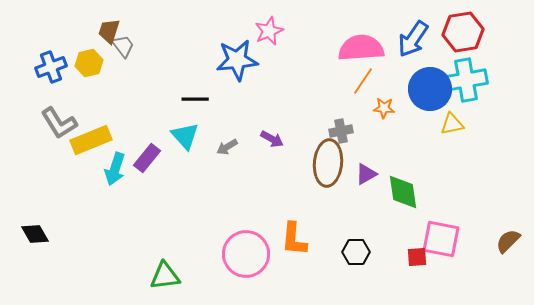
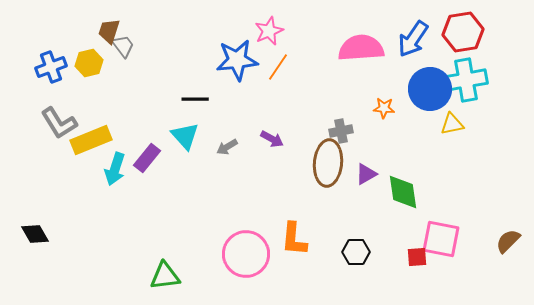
orange line: moved 85 px left, 14 px up
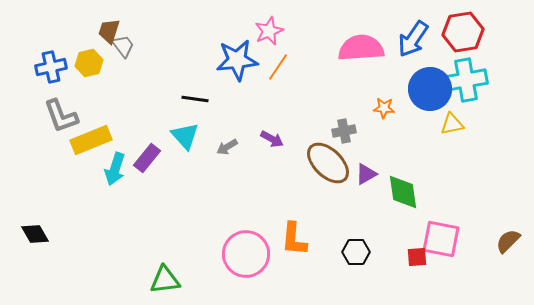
blue cross: rotated 8 degrees clockwise
black line: rotated 8 degrees clockwise
gray L-shape: moved 2 px right, 7 px up; rotated 12 degrees clockwise
gray cross: moved 3 px right
brown ellipse: rotated 51 degrees counterclockwise
green triangle: moved 4 px down
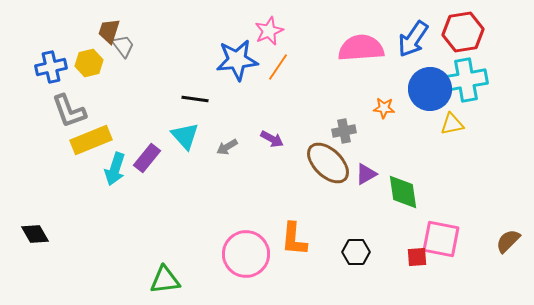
gray L-shape: moved 8 px right, 5 px up
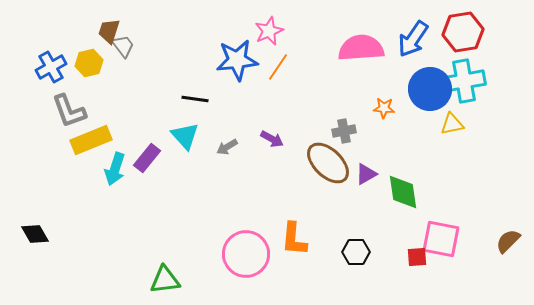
blue cross: rotated 16 degrees counterclockwise
cyan cross: moved 2 px left, 1 px down
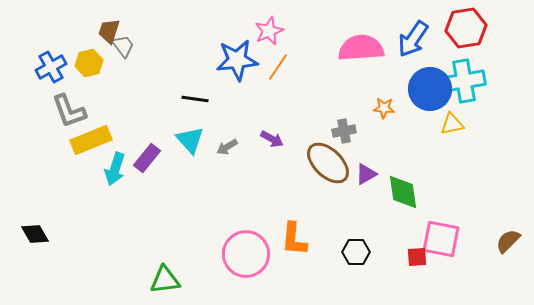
red hexagon: moved 3 px right, 4 px up
cyan triangle: moved 5 px right, 4 px down
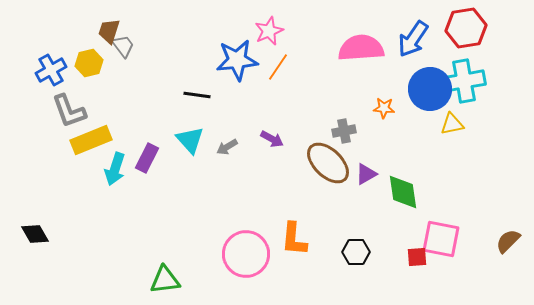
blue cross: moved 3 px down
black line: moved 2 px right, 4 px up
purple rectangle: rotated 12 degrees counterclockwise
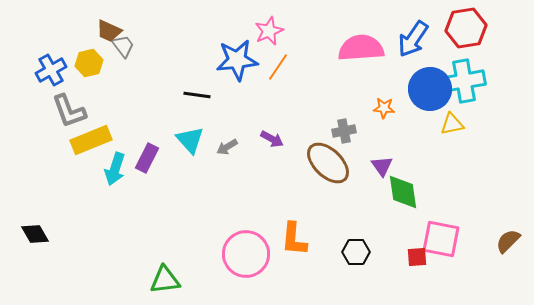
brown trapezoid: rotated 84 degrees counterclockwise
purple triangle: moved 16 px right, 8 px up; rotated 35 degrees counterclockwise
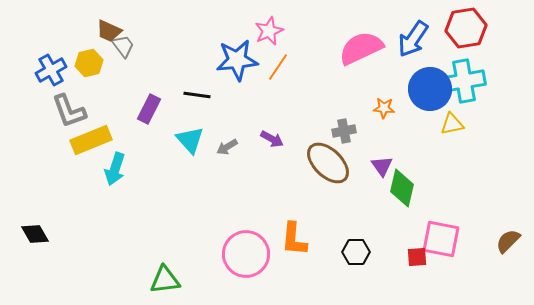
pink semicircle: rotated 21 degrees counterclockwise
purple rectangle: moved 2 px right, 49 px up
green diamond: moved 1 px left, 4 px up; rotated 21 degrees clockwise
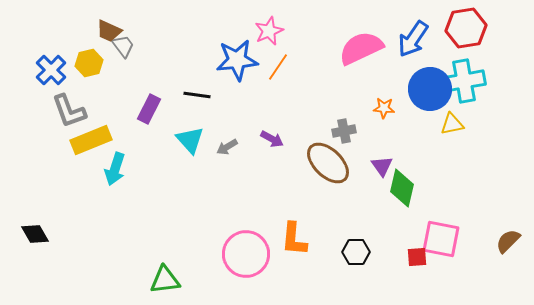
blue cross: rotated 16 degrees counterclockwise
